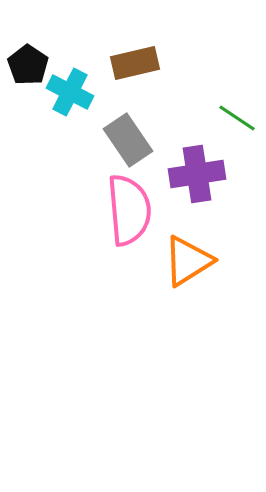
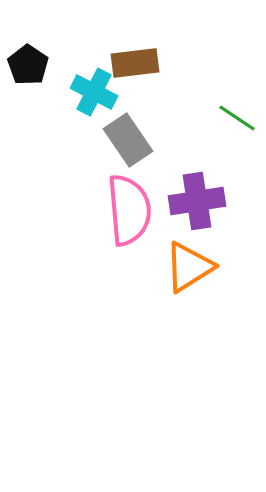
brown rectangle: rotated 6 degrees clockwise
cyan cross: moved 24 px right
purple cross: moved 27 px down
orange triangle: moved 1 px right, 6 px down
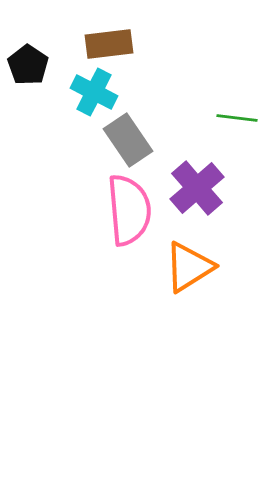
brown rectangle: moved 26 px left, 19 px up
green line: rotated 27 degrees counterclockwise
purple cross: moved 13 px up; rotated 32 degrees counterclockwise
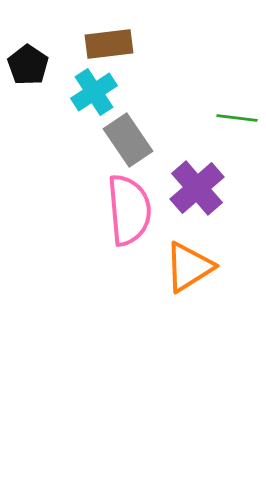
cyan cross: rotated 30 degrees clockwise
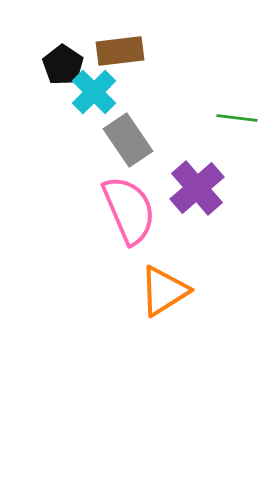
brown rectangle: moved 11 px right, 7 px down
black pentagon: moved 35 px right
cyan cross: rotated 12 degrees counterclockwise
pink semicircle: rotated 18 degrees counterclockwise
orange triangle: moved 25 px left, 24 px down
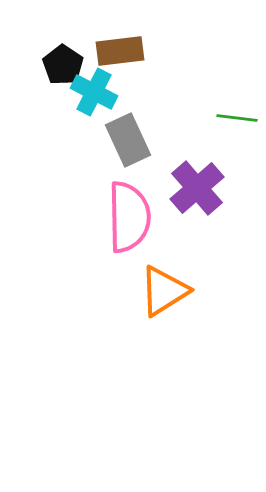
cyan cross: rotated 18 degrees counterclockwise
gray rectangle: rotated 9 degrees clockwise
pink semicircle: moved 7 px down; rotated 22 degrees clockwise
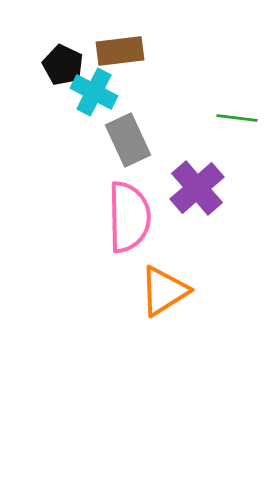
black pentagon: rotated 9 degrees counterclockwise
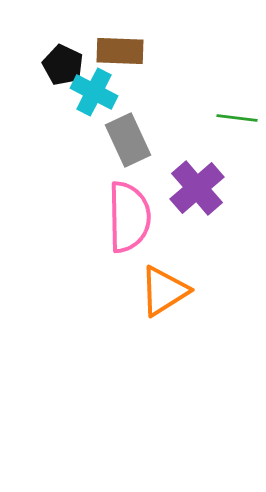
brown rectangle: rotated 9 degrees clockwise
